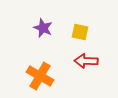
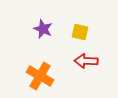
purple star: moved 1 px down
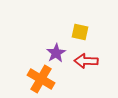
purple star: moved 13 px right, 24 px down; rotated 18 degrees clockwise
orange cross: moved 1 px right, 3 px down
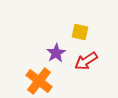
red arrow: rotated 35 degrees counterclockwise
orange cross: moved 2 px left, 2 px down; rotated 8 degrees clockwise
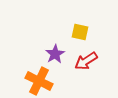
purple star: moved 1 px left, 1 px down
orange cross: rotated 12 degrees counterclockwise
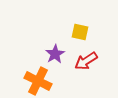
orange cross: moved 1 px left
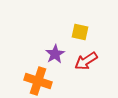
orange cross: rotated 8 degrees counterclockwise
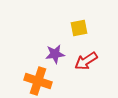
yellow square: moved 1 px left, 4 px up; rotated 24 degrees counterclockwise
purple star: rotated 24 degrees clockwise
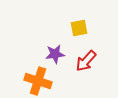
red arrow: rotated 15 degrees counterclockwise
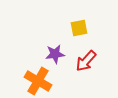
orange cross: rotated 12 degrees clockwise
